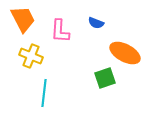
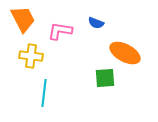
pink L-shape: rotated 95 degrees clockwise
yellow cross: rotated 15 degrees counterclockwise
green square: rotated 15 degrees clockwise
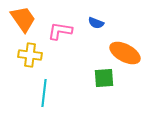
orange trapezoid: rotated 8 degrees counterclockwise
yellow cross: moved 1 px left, 1 px up
green square: moved 1 px left
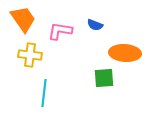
blue semicircle: moved 1 px left, 2 px down
orange ellipse: rotated 24 degrees counterclockwise
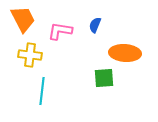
orange trapezoid: rotated 8 degrees clockwise
blue semicircle: rotated 91 degrees clockwise
cyan line: moved 2 px left, 2 px up
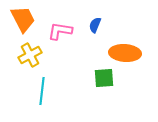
yellow cross: rotated 35 degrees counterclockwise
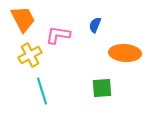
pink L-shape: moved 2 px left, 4 px down
green square: moved 2 px left, 10 px down
cyan line: rotated 24 degrees counterclockwise
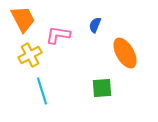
orange ellipse: rotated 56 degrees clockwise
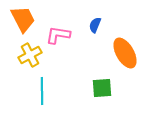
cyan line: rotated 16 degrees clockwise
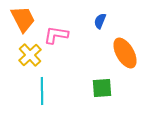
blue semicircle: moved 5 px right, 4 px up
pink L-shape: moved 2 px left
yellow cross: rotated 15 degrees counterclockwise
